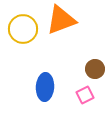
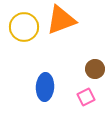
yellow circle: moved 1 px right, 2 px up
pink square: moved 1 px right, 2 px down
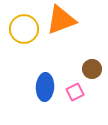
yellow circle: moved 2 px down
brown circle: moved 3 px left
pink square: moved 11 px left, 5 px up
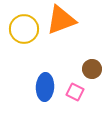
pink square: rotated 36 degrees counterclockwise
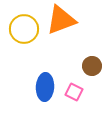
brown circle: moved 3 px up
pink square: moved 1 px left
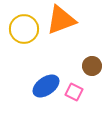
blue ellipse: moved 1 px right, 1 px up; rotated 52 degrees clockwise
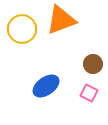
yellow circle: moved 2 px left
brown circle: moved 1 px right, 2 px up
pink square: moved 15 px right, 1 px down
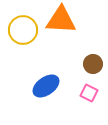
orange triangle: rotated 24 degrees clockwise
yellow circle: moved 1 px right, 1 px down
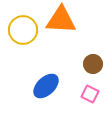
blue ellipse: rotated 8 degrees counterclockwise
pink square: moved 1 px right, 1 px down
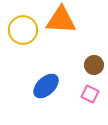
brown circle: moved 1 px right, 1 px down
